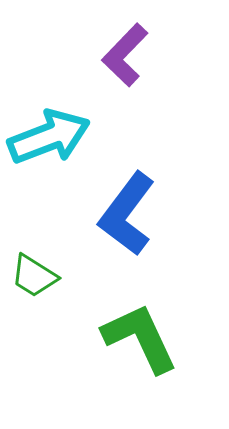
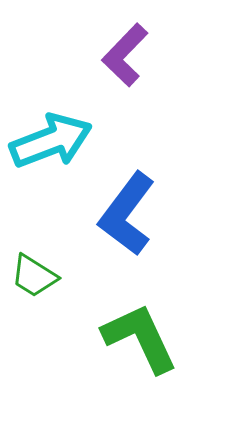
cyan arrow: moved 2 px right, 4 px down
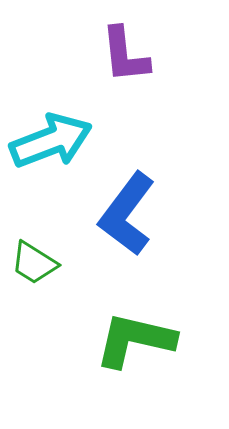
purple L-shape: rotated 50 degrees counterclockwise
green trapezoid: moved 13 px up
green L-shape: moved 5 px left, 2 px down; rotated 52 degrees counterclockwise
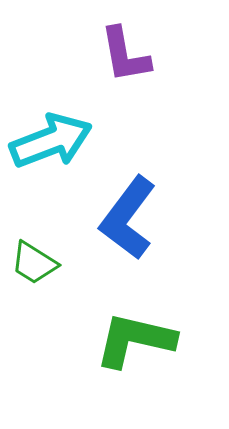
purple L-shape: rotated 4 degrees counterclockwise
blue L-shape: moved 1 px right, 4 px down
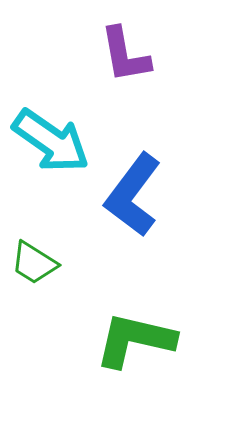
cyan arrow: rotated 56 degrees clockwise
blue L-shape: moved 5 px right, 23 px up
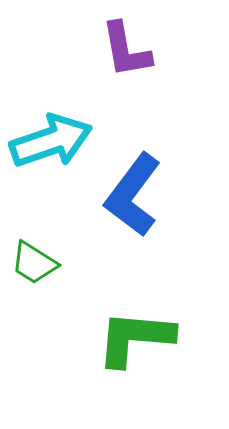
purple L-shape: moved 1 px right, 5 px up
cyan arrow: rotated 54 degrees counterclockwise
green L-shape: moved 2 px up; rotated 8 degrees counterclockwise
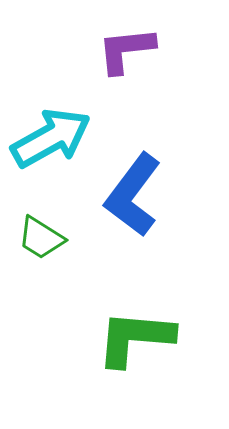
purple L-shape: rotated 94 degrees clockwise
cyan arrow: moved 3 px up; rotated 10 degrees counterclockwise
green trapezoid: moved 7 px right, 25 px up
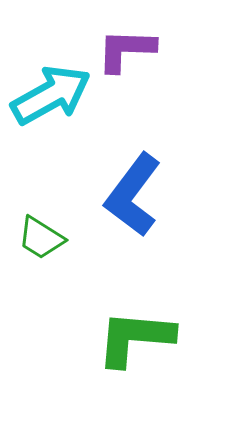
purple L-shape: rotated 8 degrees clockwise
cyan arrow: moved 43 px up
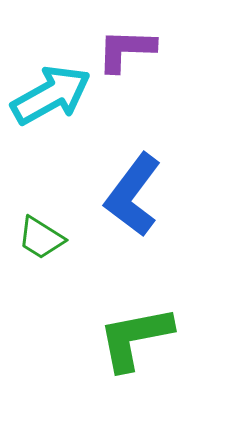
green L-shape: rotated 16 degrees counterclockwise
